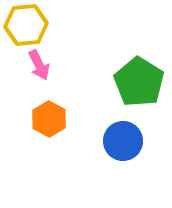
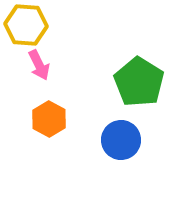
yellow hexagon: rotated 9 degrees clockwise
blue circle: moved 2 px left, 1 px up
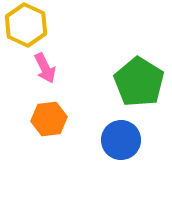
yellow hexagon: rotated 21 degrees clockwise
pink arrow: moved 6 px right, 3 px down
orange hexagon: rotated 24 degrees clockwise
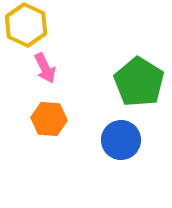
orange hexagon: rotated 12 degrees clockwise
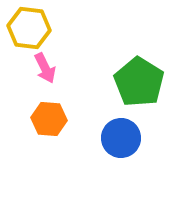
yellow hexagon: moved 3 px right, 3 px down; rotated 18 degrees counterclockwise
blue circle: moved 2 px up
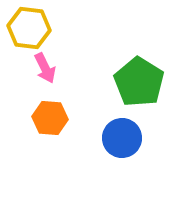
orange hexagon: moved 1 px right, 1 px up
blue circle: moved 1 px right
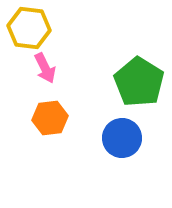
orange hexagon: rotated 12 degrees counterclockwise
